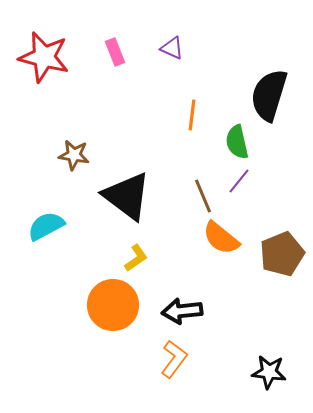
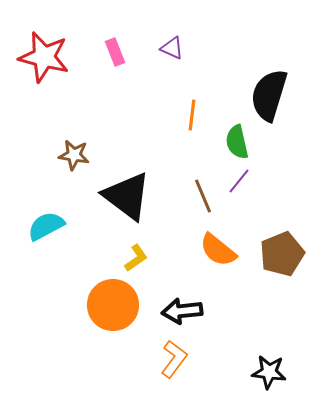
orange semicircle: moved 3 px left, 12 px down
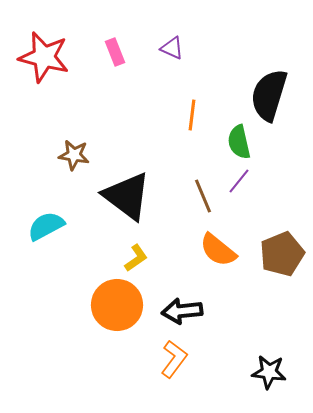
green semicircle: moved 2 px right
orange circle: moved 4 px right
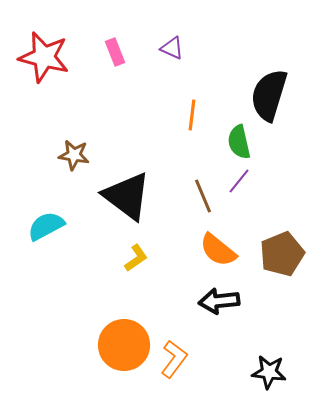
orange circle: moved 7 px right, 40 px down
black arrow: moved 37 px right, 10 px up
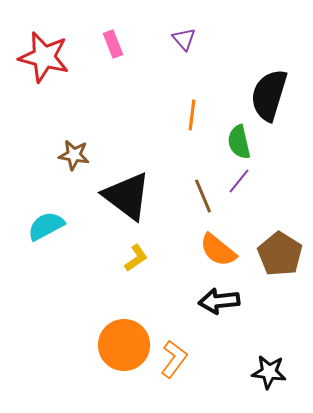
purple triangle: moved 12 px right, 9 px up; rotated 25 degrees clockwise
pink rectangle: moved 2 px left, 8 px up
brown pentagon: moved 2 px left; rotated 18 degrees counterclockwise
